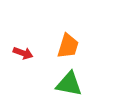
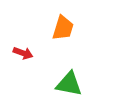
orange trapezoid: moved 5 px left, 18 px up
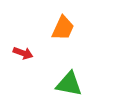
orange trapezoid: rotated 8 degrees clockwise
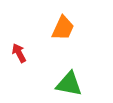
red arrow: moved 4 px left; rotated 138 degrees counterclockwise
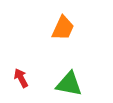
red arrow: moved 2 px right, 25 px down
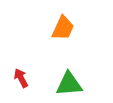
green triangle: rotated 16 degrees counterclockwise
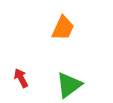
green triangle: moved 1 px down; rotated 32 degrees counterclockwise
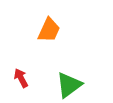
orange trapezoid: moved 14 px left, 2 px down
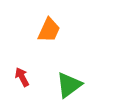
red arrow: moved 1 px right, 1 px up
